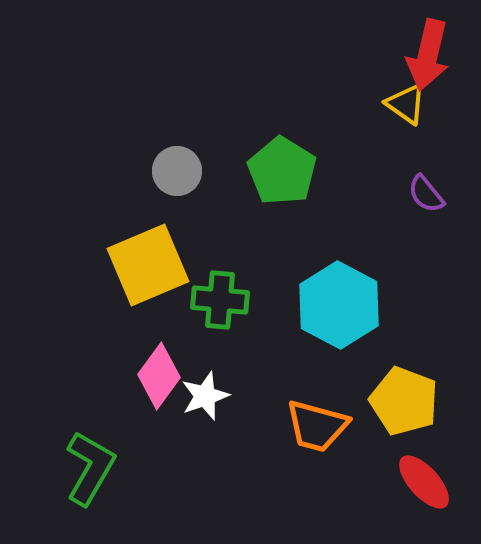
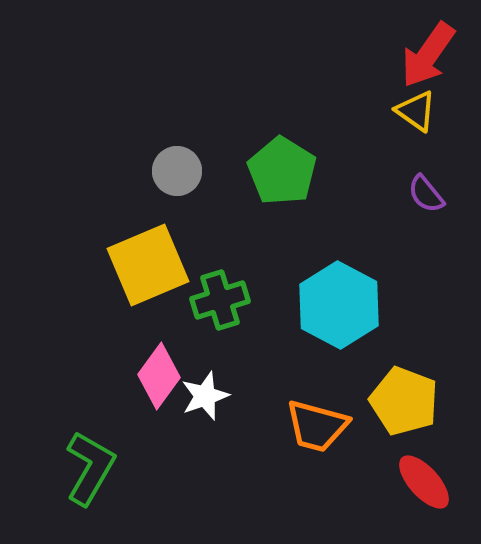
red arrow: rotated 22 degrees clockwise
yellow triangle: moved 10 px right, 7 px down
green cross: rotated 22 degrees counterclockwise
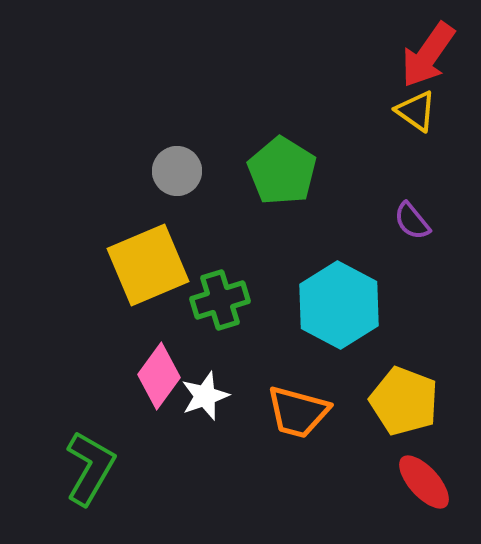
purple semicircle: moved 14 px left, 27 px down
orange trapezoid: moved 19 px left, 14 px up
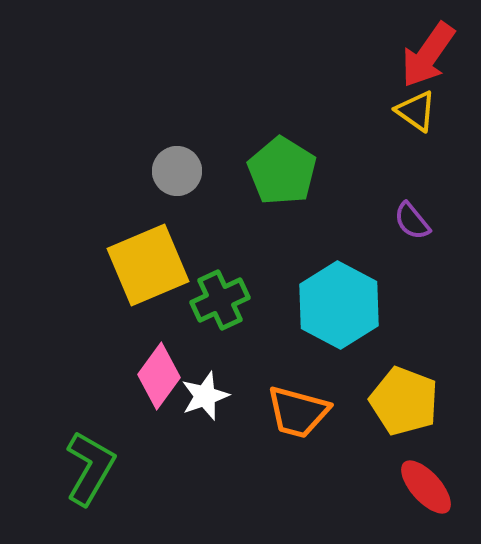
green cross: rotated 8 degrees counterclockwise
red ellipse: moved 2 px right, 5 px down
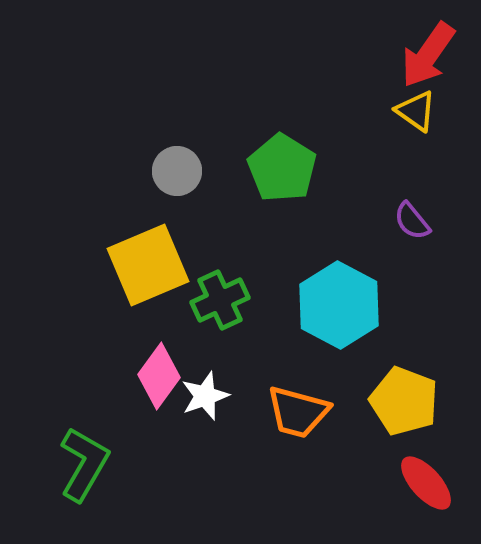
green pentagon: moved 3 px up
green L-shape: moved 6 px left, 4 px up
red ellipse: moved 4 px up
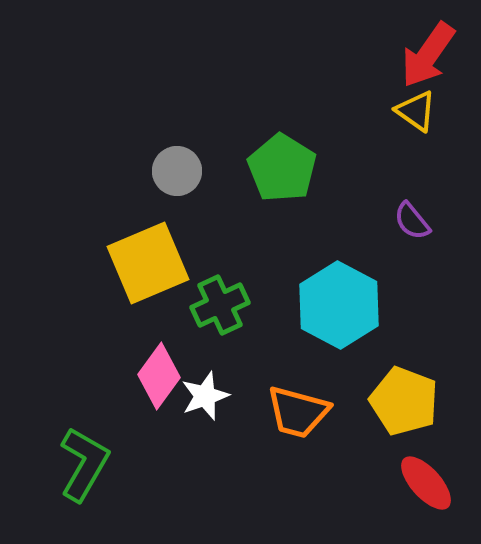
yellow square: moved 2 px up
green cross: moved 5 px down
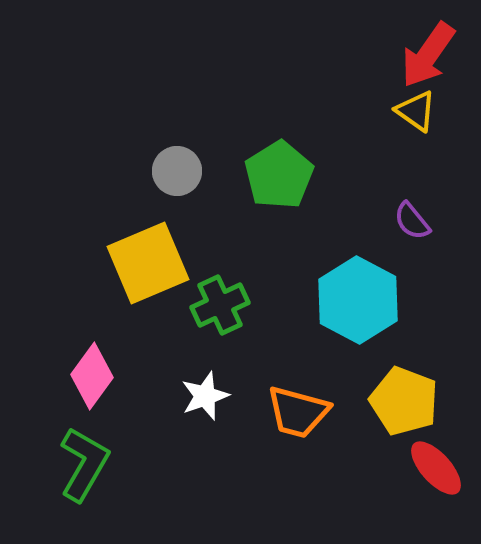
green pentagon: moved 3 px left, 7 px down; rotated 8 degrees clockwise
cyan hexagon: moved 19 px right, 5 px up
pink diamond: moved 67 px left
red ellipse: moved 10 px right, 15 px up
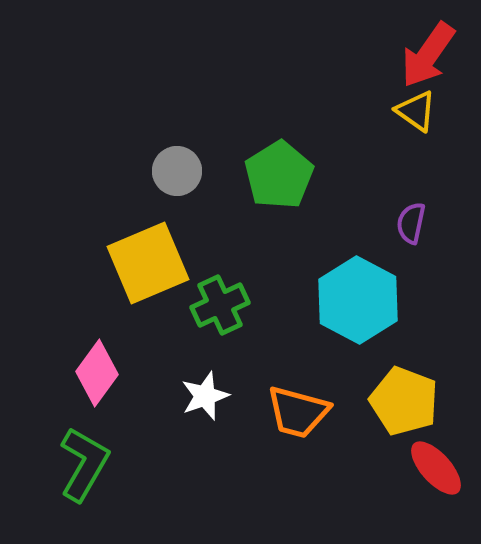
purple semicircle: moved 1 px left, 2 px down; rotated 51 degrees clockwise
pink diamond: moved 5 px right, 3 px up
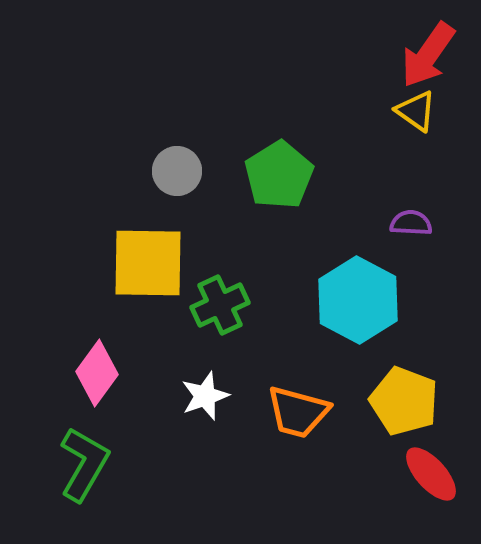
purple semicircle: rotated 81 degrees clockwise
yellow square: rotated 24 degrees clockwise
red ellipse: moved 5 px left, 6 px down
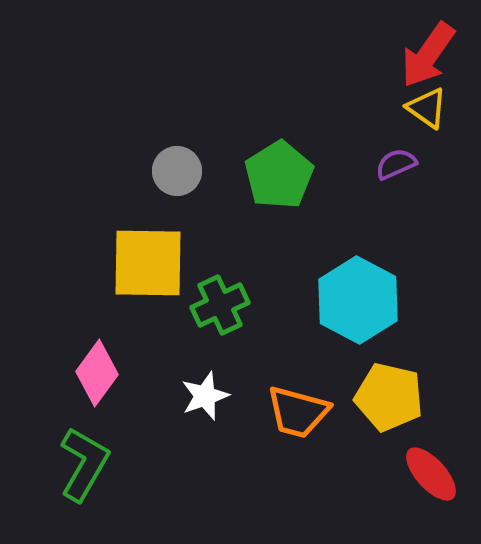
yellow triangle: moved 11 px right, 3 px up
purple semicircle: moved 15 px left, 59 px up; rotated 27 degrees counterclockwise
yellow pentagon: moved 15 px left, 4 px up; rotated 8 degrees counterclockwise
